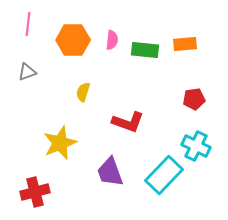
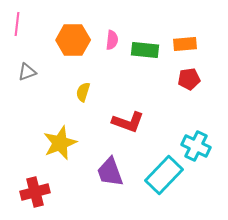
pink line: moved 11 px left
red pentagon: moved 5 px left, 20 px up
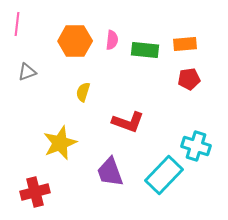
orange hexagon: moved 2 px right, 1 px down
cyan cross: rotated 8 degrees counterclockwise
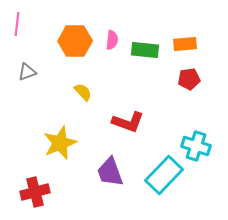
yellow semicircle: rotated 120 degrees clockwise
